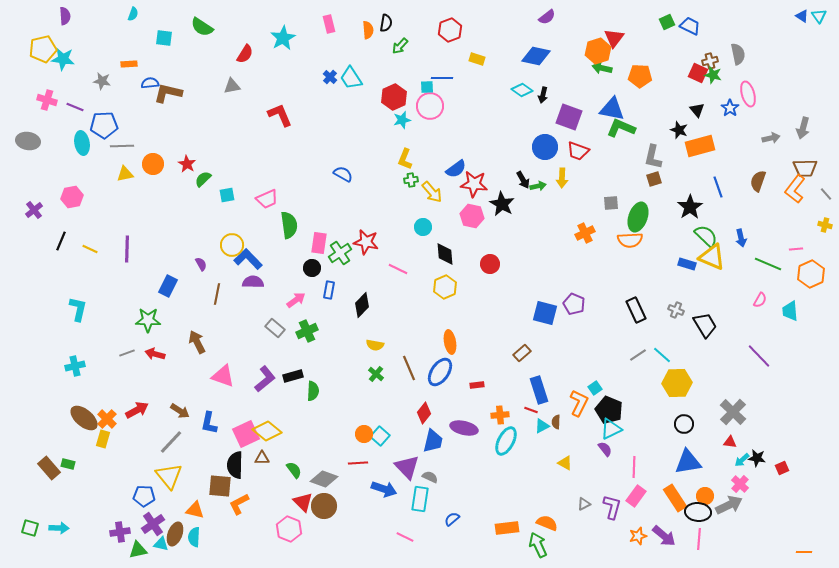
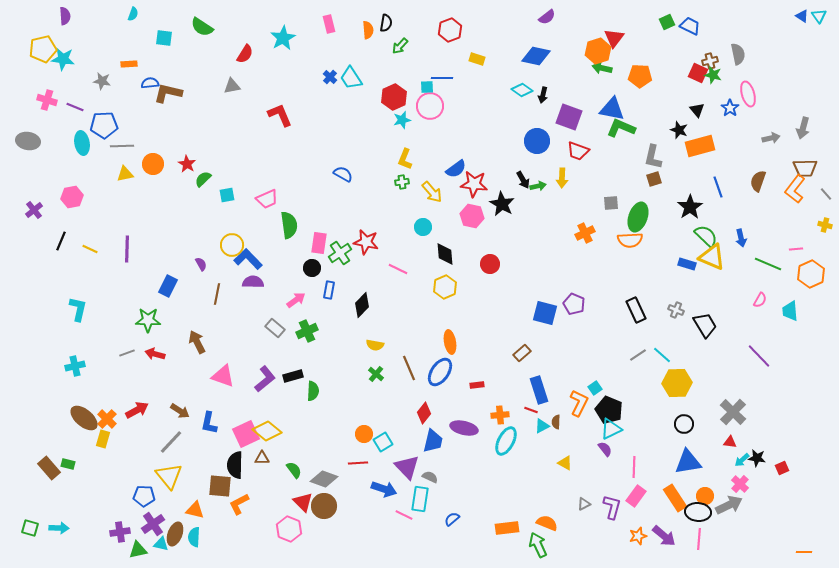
blue circle at (545, 147): moved 8 px left, 6 px up
green cross at (411, 180): moved 9 px left, 2 px down
cyan square at (380, 436): moved 3 px right, 6 px down; rotated 18 degrees clockwise
pink line at (405, 537): moved 1 px left, 22 px up
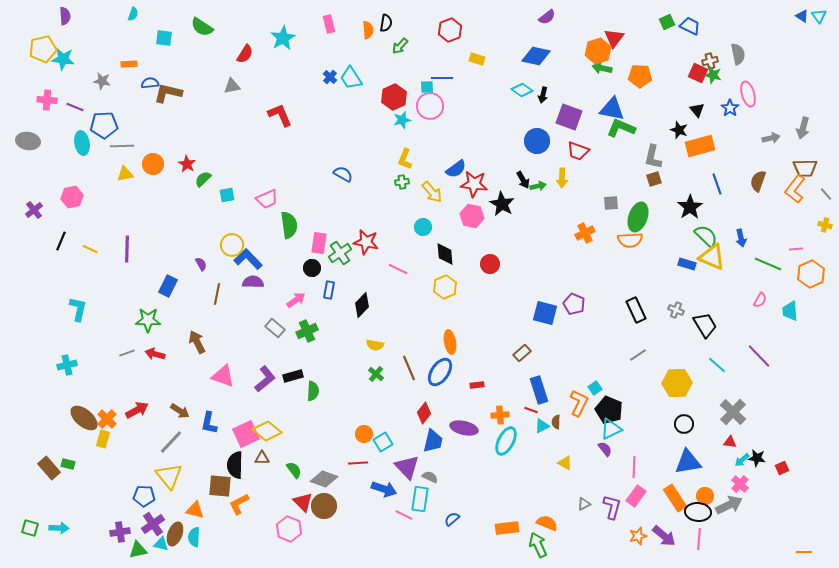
pink cross at (47, 100): rotated 12 degrees counterclockwise
blue line at (718, 187): moved 1 px left, 3 px up
cyan line at (662, 355): moved 55 px right, 10 px down
cyan cross at (75, 366): moved 8 px left, 1 px up
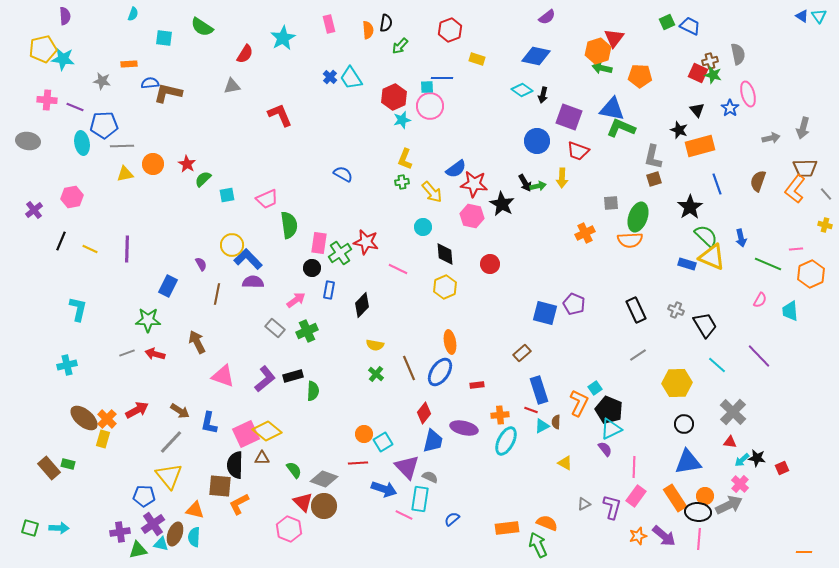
black arrow at (523, 180): moved 2 px right, 3 px down
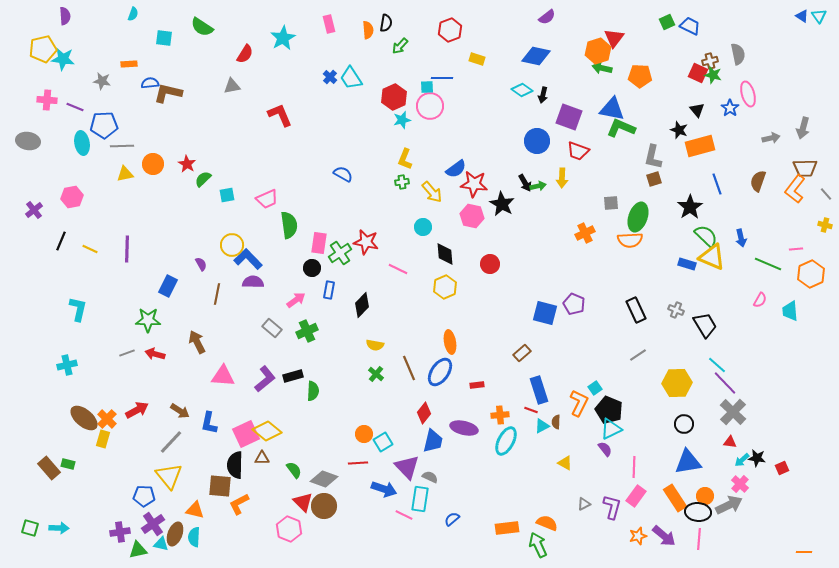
gray rectangle at (275, 328): moved 3 px left
purple line at (759, 356): moved 34 px left, 27 px down
pink triangle at (223, 376): rotated 15 degrees counterclockwise
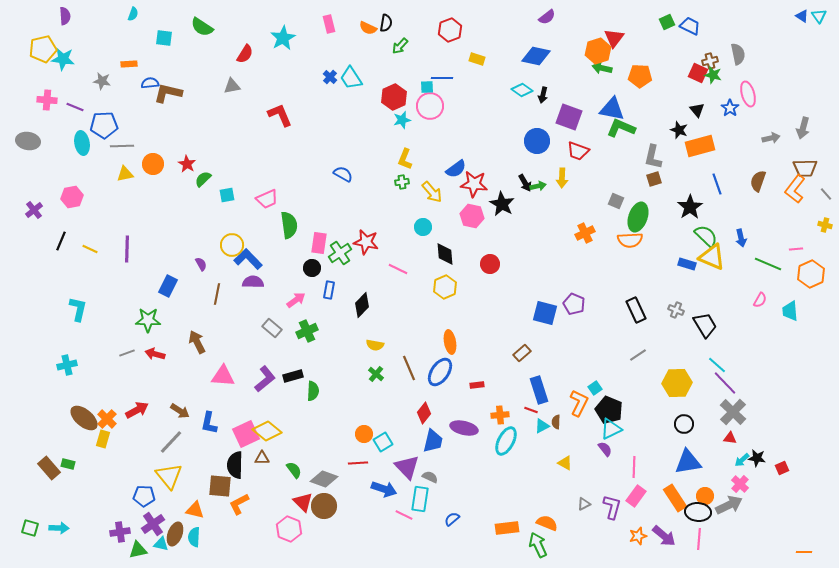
orange semicircle at (368, 30): moved 2 px up; rotated 120 degrees clockwise
gray square at (611, 203): moved 5 px right, 2 px up; rotated 28 degrees clockwise
red triangle at (730, 442): moved 4 px up
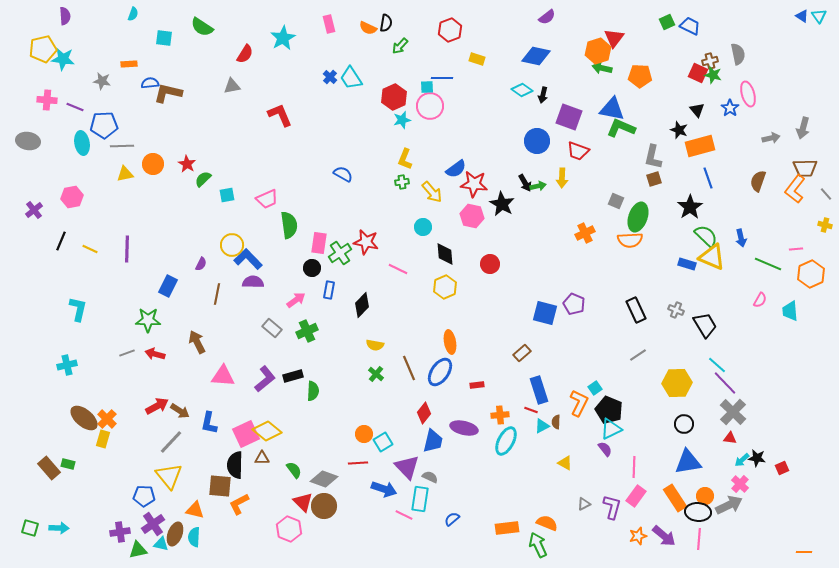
blue line at (717, 184): moved 9 px left, 6 px up
purple semicircle at (201, 264): rotated 56 degrees clockwise
red arrow at (137, 410): moved 20 px right, 4 px up
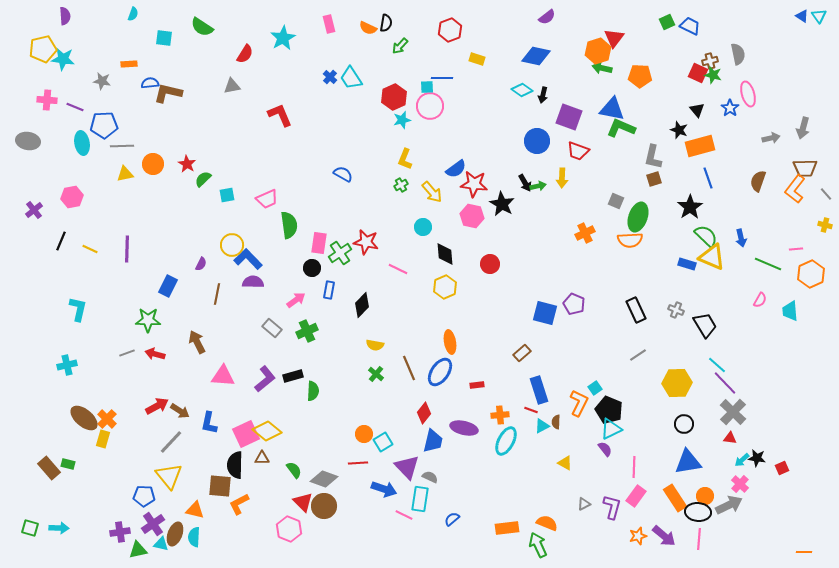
green cross at (402, 182): moved 1 px left, 3 px down; rotated 24 degrees counterclockwise
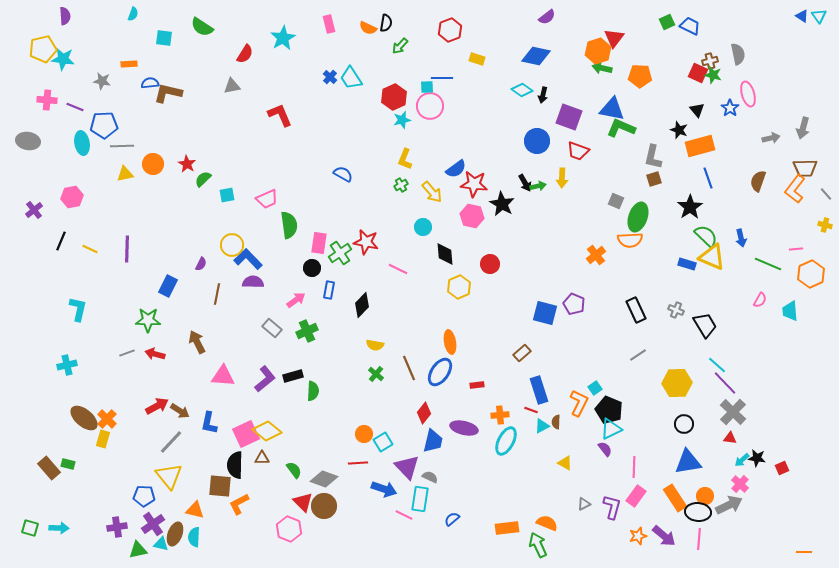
orange cross at (585, 233): moved 11 px right, 22 px down; rotated 12 degrees counterclockwise
yellow hexagon at (445, 287): moved 14 px right
purple cross at (120, 532): moved 3 px left, 5 px up
